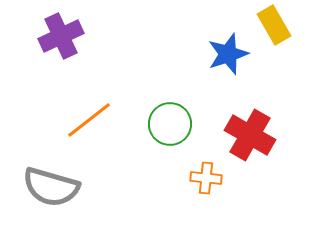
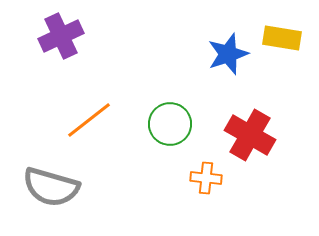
yellow rectangle: moved 8 px right, 13 px down; rotated 51 degrees counterclockwise
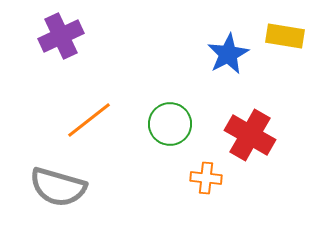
yellow rectangle: moved 3 px right, 2 px up
blue star: rotated 9 degrees counterclockwise
gray semicircle: moved 7 px right
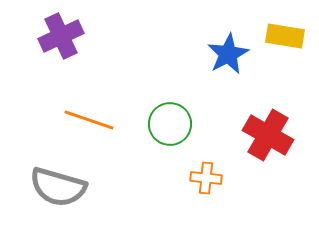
orange line: rotated 57 degrees clockwise
red cross: moved 18 px right
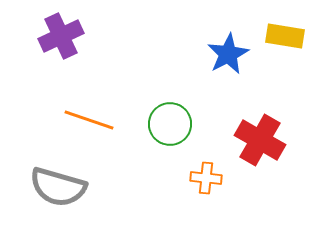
red cross: moved 8 px left, 5 px down
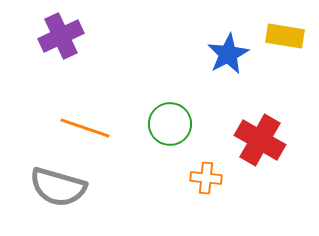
orange line: moved 4 px left, 8 px down
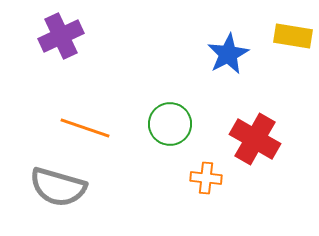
yellow rectangle: moved 8 px right
red cross: moved 5 px left, 1 px up
